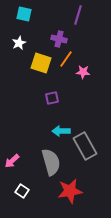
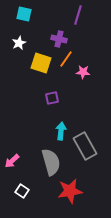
cyan arrow: rotated 96 degrees clockwise
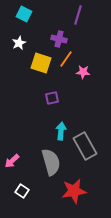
cyan square: rotated 14 degrees clockwise
red star: moved 4 px right
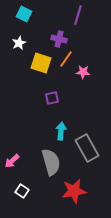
gray rectangle: moved 2 px right, 2 px down
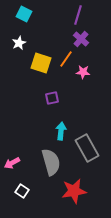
purple cross: moved 22 px right; rotated 28 degrees clockwise
pink arrow: moved 2 px down; rotated 14 degrees clockwise
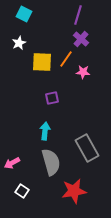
yellow square: moved 1 px right, 1 px up; rotated 15 degrees counterclockwise
cyan arrow: moved 16 px left
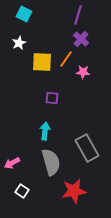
purple square: rotated 16 degrees clockwise
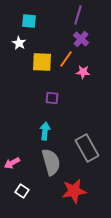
cyan square: moved 5 px right, 7 px down; rotated 21 degrees counterclockwise
white star: rotated 16 degrees counterclockwise
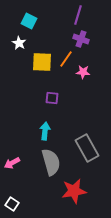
cyan square: rotated 21 degrees clockwise
purple cross: rotated 21 degrees counterclockwise
white square: moved 10 px left, 13 px down
